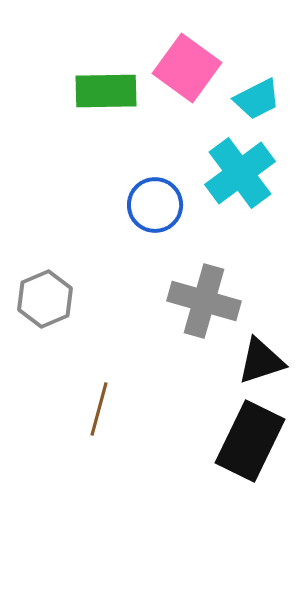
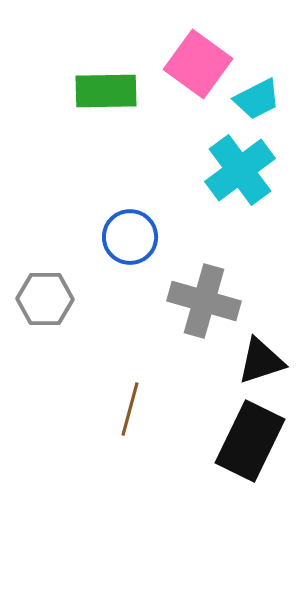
pink square: moved 11 px right, 4 px up
cyan cross: moved 3 px up
blue circle: moved 25 px left, 32 px down
gray hexagon: rotated 24 degrees clockwise
brown line: moved 31 px right
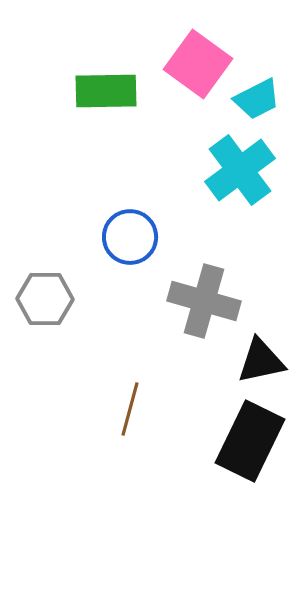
black triangle: rotated 6 degrees clockwise
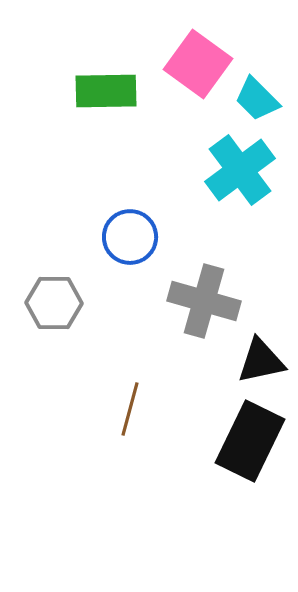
cyan trapezoid: rotated 72 degrees clockwise
gray hexagon: moved 9 px right, 4 px down
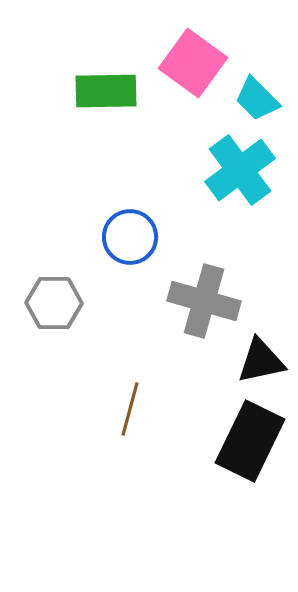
pink square: moved 5 px left, 1 px up
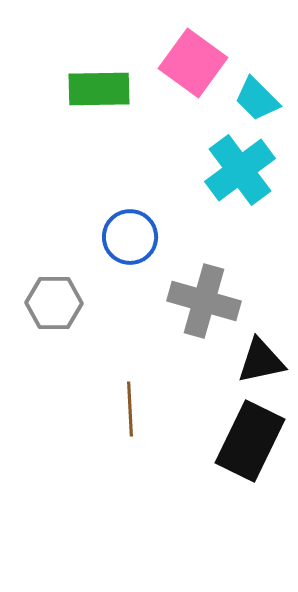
green rectangle: moved 7 px left, 2 px up
brown line: rotated 18 degrees counterclockwise
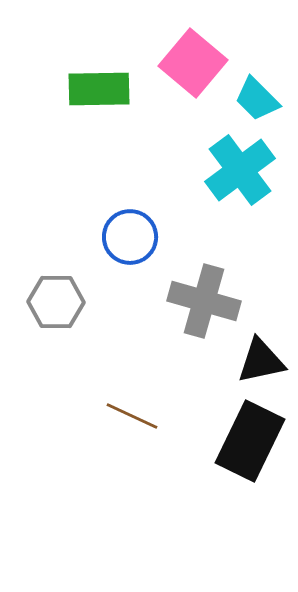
pink square: rotated 4 degrees clockwise
gray hexagon: moved 2 px right, 1 px up
brown line: moved 2 px right, 7 px down; rotated 62 degrees counterclockwise
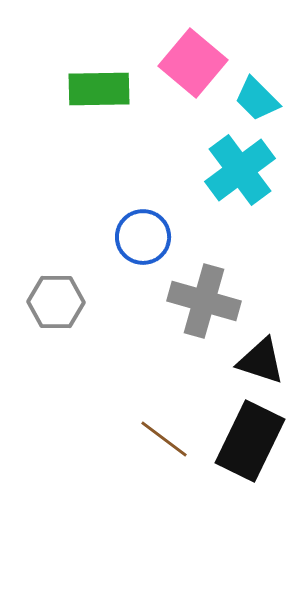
blue circle: moved 13 px right
black triangle: rotated 30 degrees clockwise
brown line: moved 32 px right, 23 px down; rotated 12 degrees clockwise
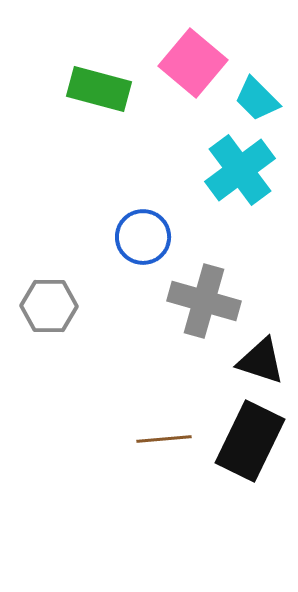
green rectangle: rotated 16 degrees clockwise
gray hexagon: moved 7 px left, 4 px down
brown line: rotated 42 degrees counterclockwise
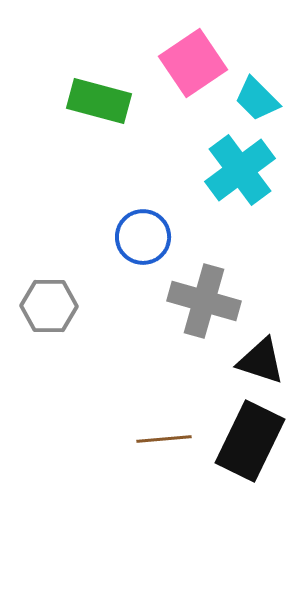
pink square: rotated 16 degrees clockwise
green rectangle: moved 12 px down
